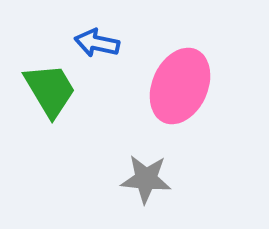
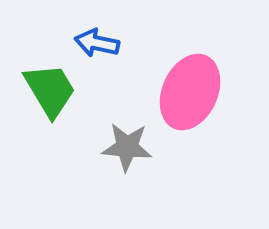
pink ellipse: moved 10 px right, 6 px down
gray star: moved 19 px left, 32 px up
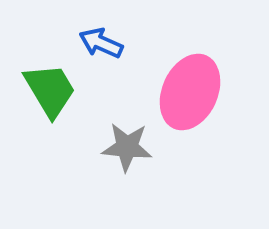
blue arrow: moved 4 px right; rotated 12 degrees clockwise
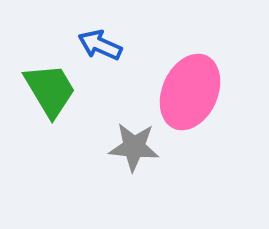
blue arrow: moved 1 px left, 2 px down
gray star: moved 7 px right
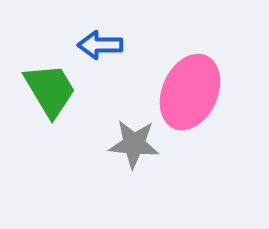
blue arrow: rotated 24 degrees counterclockwise
gray star: moved 3 px up
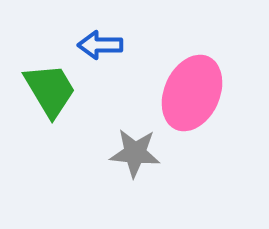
pink ellipse: moved 2 px right, 1 px down
gray star: moved 1 px right, 9 px down
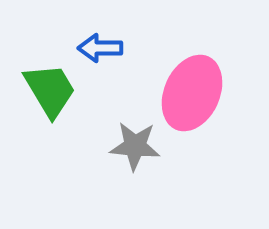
blue arrow: moved 3 px down
gray star: moved 7 px up
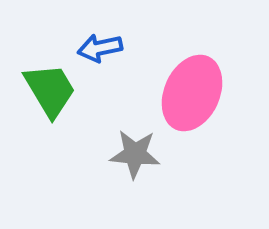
blue arrow: rotated 12 degrees counterclockwise
gray star: moved 8 px down
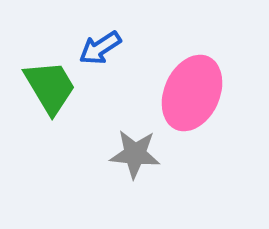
blue arrow: rotated 21 degrees counterclockwise
green trapezoid: moved 3 px up
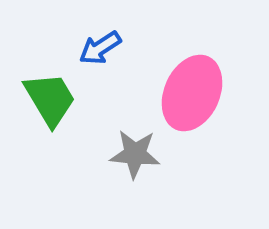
green trapezoid: moved 12 px down
